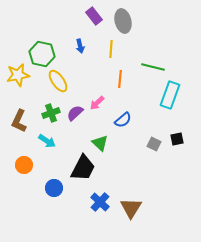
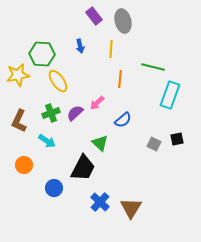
green hexagon: rotated 10 degrees counterclockwise
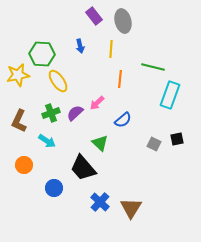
black trapezoid: rotated 112 degrees clockwise
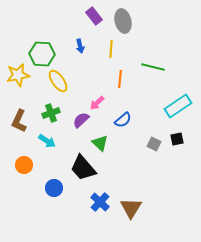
cyan rectangle: moved 8 px right, 11 px down; rotated 36 degrees clockwise
purple semicircle: moved 6 px right, 7 px down
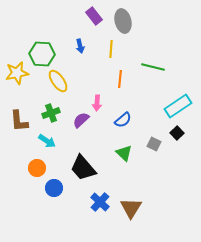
yellow star: moved 1 px left, 2 px up
pink arrow: rotated 42 degrees counterclockwise
brown L-shape: rotated 30 degrees counterclockwise
black square: moved 6 px up; rotated 32 degrees counterclockwise
green triangle: moved 24 px right, 10 px down
orange circle: moved 13 px right, 3 px down
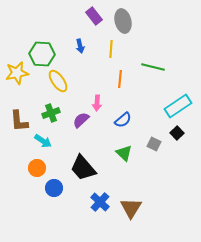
cyan arrow: moved 4 px left
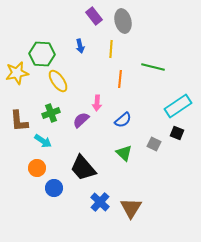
black square: rotated 24 degrees counterclockwise
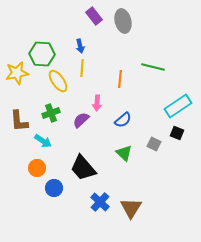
yellow line: moved 29 px left, 19 px down
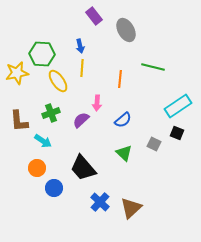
gray ellipse: moved 3 px right, 9 px down; rotated 15 degrees counterclockwise
brown triangle: rotated 15 degrees clockwise
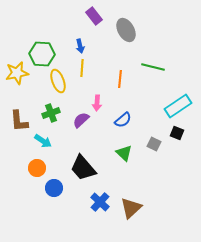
yellow ellipse: rotated 15 degrees clockwise
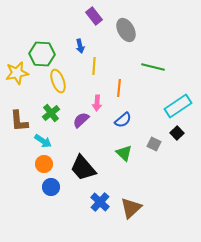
yellow line: moved 12 px right, 2 px up
orange line: moved 1 px left, 9 px down
green cross: rotated 18 degrees counterclockwise
black square: rotated 24 degrees clockwise
orange circle: moved 7 px right, 4 px up
blue circle: moved 3 px left, 1 px up
